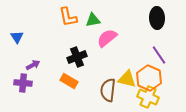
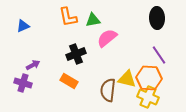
blue triangle: moved 6 px right, 11 px up; rotated 40 degrees clockwise
black cross: moved 1 px left, 3 px up
orange hexagon: rotated 20 degrees counterclockwise
purple cross: rotated 12 degrees clockwise
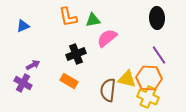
purple cross: rotated 12 degrees clockwise
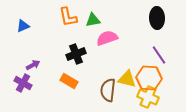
pink semicircle: rotated 20 degrees clockwise
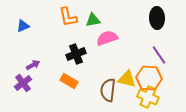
purple cross: rotated 24 degrees clockwise
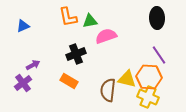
green triangle: moved 3 px left, 1 px down
pink semicircle: moved 1 px left, 2 px up
orange hexagon: moved 1 px up
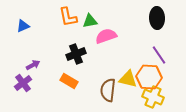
yellow triangle: moved 1 px right
yellow cross: moved 5 px right
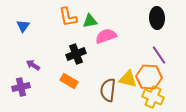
blue triangle: rotated 32 degrees counterclockwise
purple arrow: rotated 120 degrees counterclockwise
purple cross: moved 2 px left, 4 px down; rotated 24 degrees clockwise
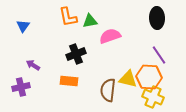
pink semicircle: moved 4 px right
orange rectangle: rotated 24 degrees counterclockwise
